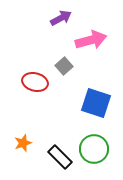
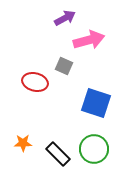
purple arrow: moved 4 px right
pink arrow: moved 2 px left
gray square: rotated 24 degrees counterclockwise
orange star: rotated 18 degrees clockwise
black rectangle: moved 2 px left, 3 px up
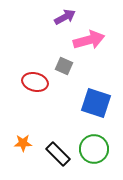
purple arrow: moved 1 px up
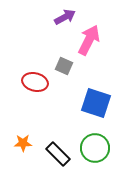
pink arrow: rotated 48 degrees counterclockwise
green circle: moved 1 px right, 1 px up
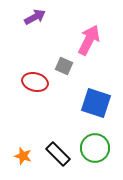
purple arrow: moved 30 px left
orange star: moved 13 px down; rotated 18 degrees clockwise
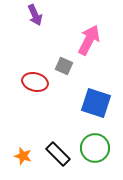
purple arrow: moved 2 px up; rotated 95 degrees clockwise
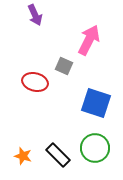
black rectangle: moved 1 px down
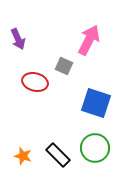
purple arrow: moved 17 px left, 24 px down
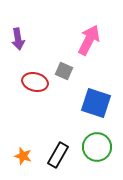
purple arrow: rotated 15 degrees clockwise
gray square: moved 5 px down
green circle: moved 2 px right, 1 px up
black rectangle: rotated 75 degrees clockwise
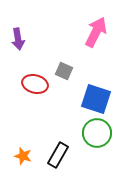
pink arrow: moved 7 px right, 8 px up
red ellipse: moved 2 px down
blue square: moved 4 px up
green circle: moved 14 px up
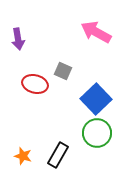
pink arrow: rotated 88 degrees counterclockwise
gray square: moved 1 px left
blue square: rotated 28 degrees clockwise
